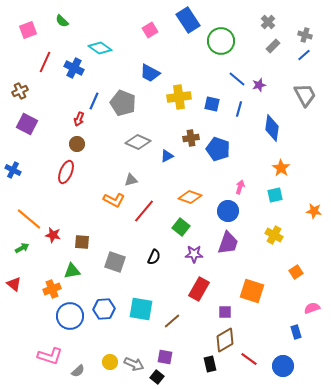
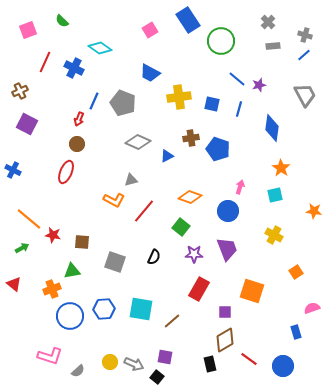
gray rectangle at (273, 46): rotated 40 degrees clockwise
purple trapezoid at (228, 243): moved 1 px left, 6 px down; rotated 40 degrees counterclockwise
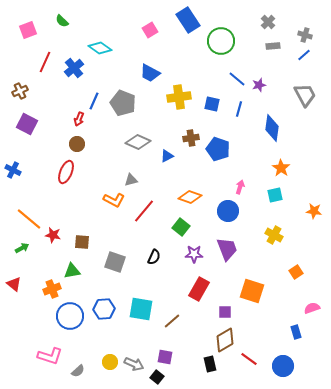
blue cross at (74, 68): rotated 24 degrees clockwise
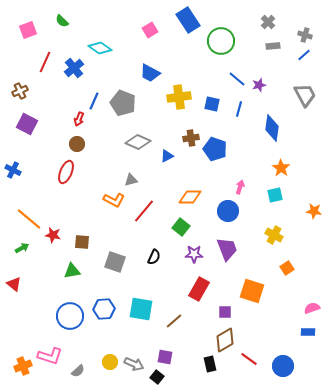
blue pentagon at (218, 149): moved 3 px left
orange diamond at (190, 197): rotated 20 degrees counterclockwise
orange square at (296, 272): moved 9 px left, 4 px up
orange cross at (52, 289): moved 29 px left, 77 px down
brown line at (172, 321): moved 2 px right
blue rectangle at (296, 332): moved 12 px right; rotated 72 degrees counterclockwise
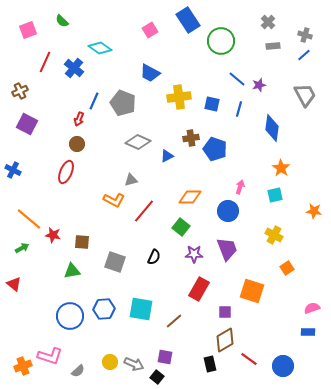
blue cross at (74, 68): rotated 12 degrees counterclockwise
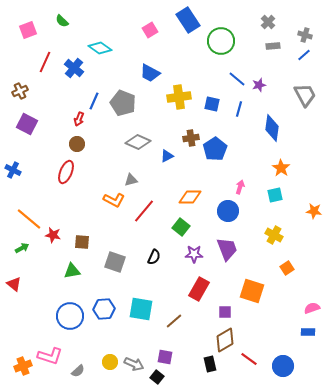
blue pentagon at (215, 149): rotated 20 degrees clockwise
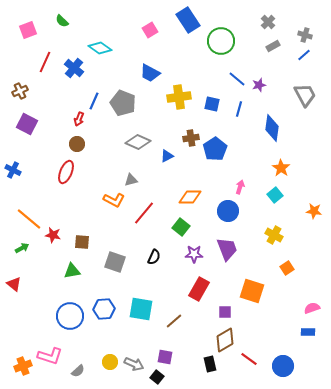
gray rectangle at (273, 46): rotated 24 degrees counterclockwise
cyan square at (275, 195): rotated 28 degrees counterclockwise
red line at (144, 211): moved 2 px down
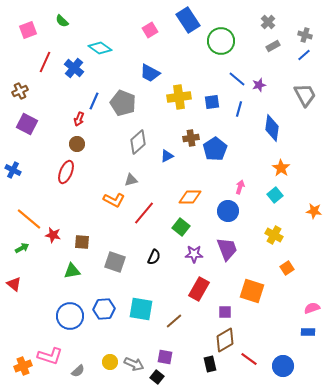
blue square at (212, 104): moved 2 px up; rotated 21 degrees counterclockwise
gray diamond at (138, 142): rotated 65 degrees counterclockwise
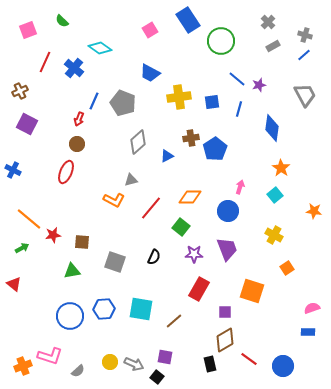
red line at (144, 213): moved 7 px right, 5 px up
red star at (53, 235): rotated 21 degrees counterclockwise
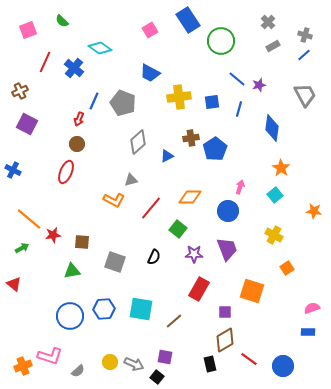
green square at (181, 227): moved 3 px left, 2 px down
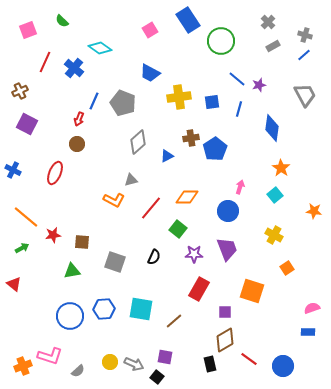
red ellipse at (66, 172): moved 11 px left, 1 px down
orange diamond at (190, 197): moved 3 px left
orange line at (29, 219): moved 3 px left, 2 px up
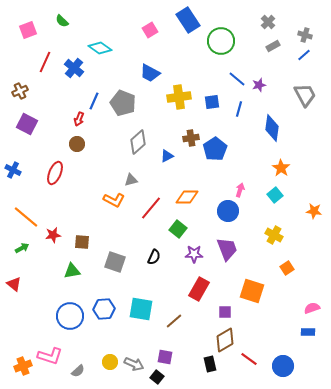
pink arrow at (240, 187): moved 3 px down
